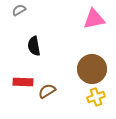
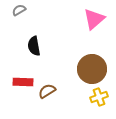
pink triangle: rotated 30 degrees counterclockwise
yellow cross: moved 3 px right
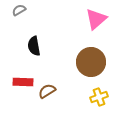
pink triangle: moved 2 px right
brown circle: moved 1 px left, 7 px up
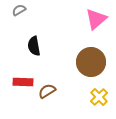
yellow cross: rotated 24 degrees counterclockwise
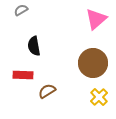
gray semicircle: moved 2 px right
brown circle: moved 2 px right, 1 px down
red rectangle: moved 7 px up
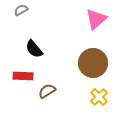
black semicircle: moved 3 px down; rotated 30 degrees counterclockwise
red rectangle: moved 1 px down
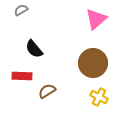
red rectangle: moved 1 px left
yellow cross: rotated 18 degrees counterclockwise
